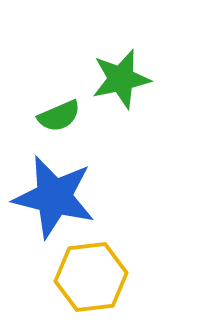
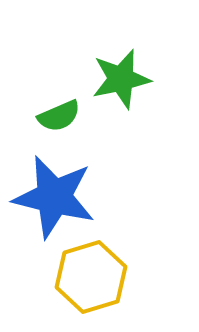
yellow hexagon: rotated 10 degrees counterclockwise
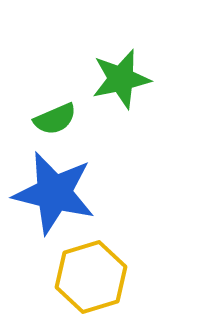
green semicircle: moved 4 px left, 3 px down
blue star: moved 4 px up
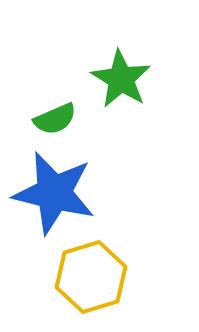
green star: rotated 28 degrees counterclockwise
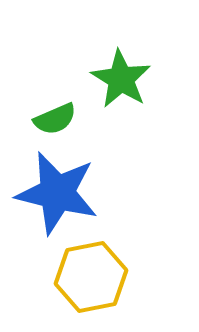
blue star: moved 3 px right
yellow hexagon: rotated 6 degrees clockwise
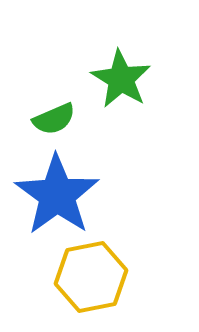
green semicircle: moved 1 px left
blue star: moved 2 px down; rotated 22 degrees clockwise
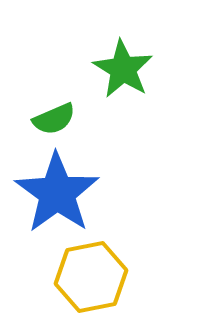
green star: moved 2 px right, 10 px up
blue star: moved 2 px up
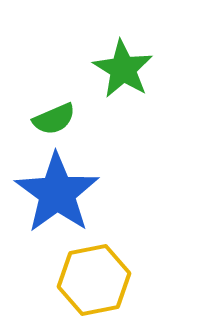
yellow hexagon: moved 3 px right, 3 px down
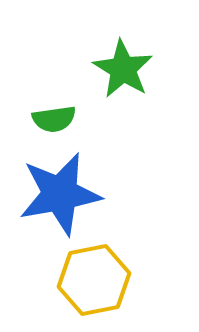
green semicircle: rotated 15 degrees clockwise
blue star: moved 3 px right, 1 px down; rotated 26 degrees clockwise
